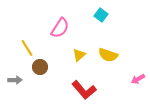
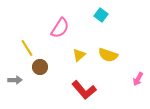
pink arrow: rotated 32 degrees counterclockwise
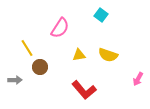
yellow triangle: rotated 32 degrees clockwise
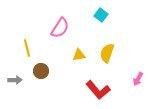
yellow line: rotated 18 degrees clockwise
yellow semicircle: moved 1 px left, 2 px up; rotated 90 degrees clockwise
brown circle: moved 1 px right, 4 px down
red L-shape: moved 14 px right
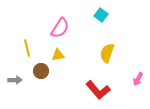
yellow triangle: moved 21 px left
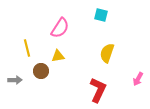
cyan square: rotated 24 degrees counterclockwise
yellow triangle: moved 1 px down
red L-shape: rotated 115 degrees counterclockwise
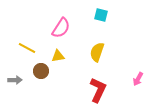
pink semicircle: moved 1 px right
yellow line: rotated 48 degrees counterclockwise
yellow semicircle: moved 10 px left, 1 px up
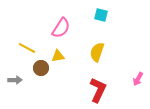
brown circle: moved 3 px up
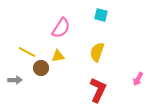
yellow line: moved 4 px down
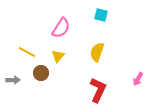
yellow triangle: rotated 40 degrees counterclockwise
brown circle: moved 5 px down
gray arrow: moved 2 px left
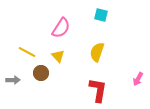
yellow triangle: rotated 24 degrees counterclockwise
red L-shape: rotated 15 degrees counterclockwise
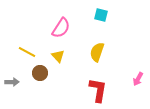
brown circle: moved 1 px left
gray arrow: moved 1 px left, 2 px down
